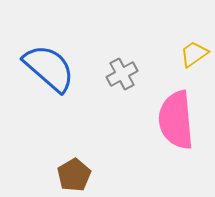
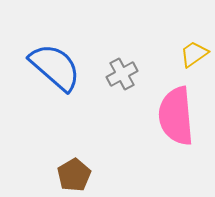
blue semicircle: moved 6 px right, 1 px up
pink semicircle: moved 4 px up
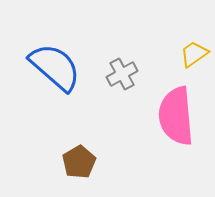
brown pentagon: moved 5 px right, 13 px up
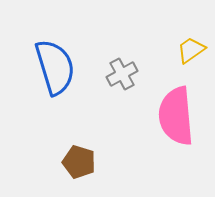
yellow trapezoid: moved 3 px left, 4 px up
blue semicircle: rotated 32 degrees clockwise
brown pentagon: rotated 24 degrees counterclockwise
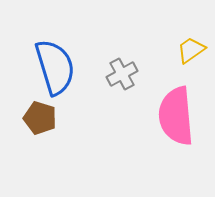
brown pentagon: moved 39 px left, 44 px up
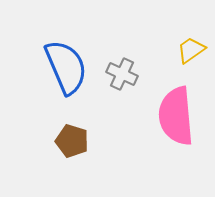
blue semicircle: moved 11 px right; rotated 6 degrees counterclockwise
gray cross: rotated 36 degrees counterclockwise
brown pentagon: moved 32 px right, 23 px down
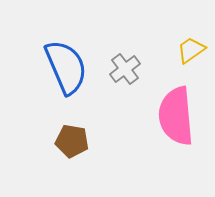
gray cross: moved 3 px right, 5 px up; rotated 28 degrees clockwise
brown pentagon: rotated 8 degrees counterclockwise
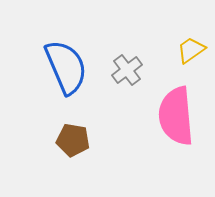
gray cross: moved 2 px right, 1 px down
brown pentagon: moved 1 px right, 1 px up
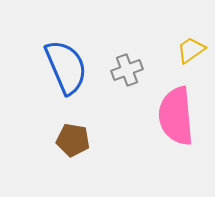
gray cross: rotated 16 degrees clockwise
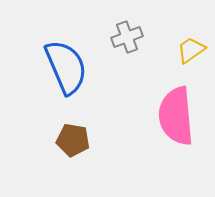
gray cross: moved 33 px up
